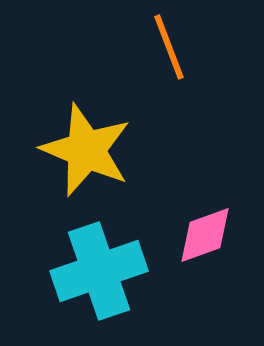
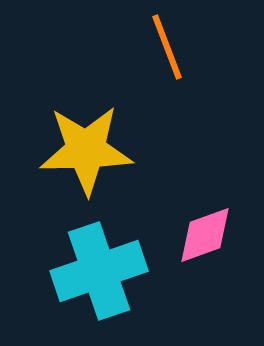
orange line: moved 2 px left
yellow star: rotated 24 degrees counterclockwise
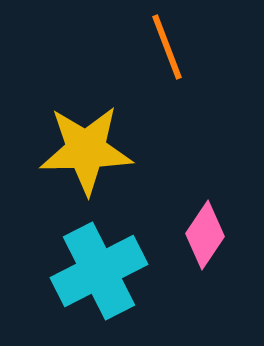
pink diamond: rotated 36 degrees counterclockwise
cyan cross: rotated 8 degrees counterclockwise
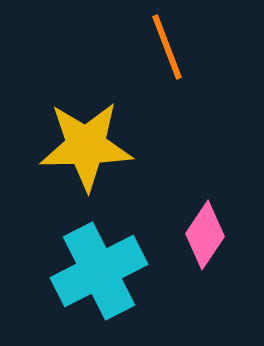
yellow star: moved 4 px up
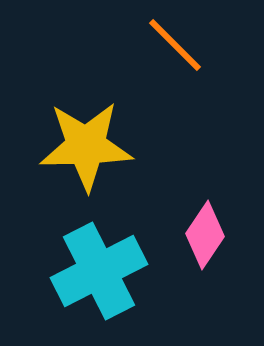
orange line: moved 8 px right, 2 px up; rotated 24 degrees counterclockwise
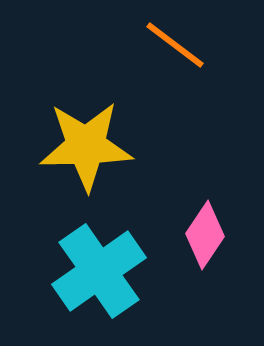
orange line: rotated 8 degrees counterclockwise
cyan cross: rotated 8 degrees counterclockwise
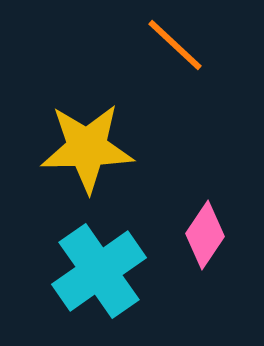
orange line: rotated 6 degrees clockwise
yellow star: moved 1 px right, 2 px down
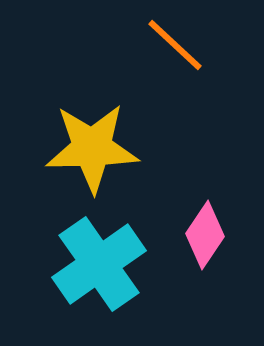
yellow star: moved 5 px right
cyan cross: moved 7 px up
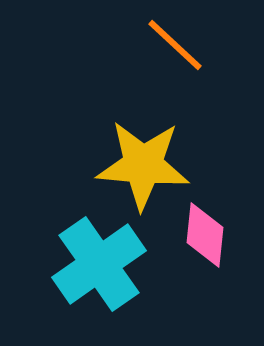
yellow star: moved 51 px right, 17 px down; rotated 6 degrees clockwise
pink diamond: rotated 28 degrees counterclockwise
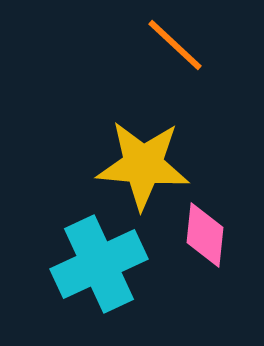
cyan cross: rotated 10 degrees clockwise
